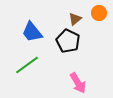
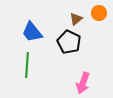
brown triangle: moved 1 px right
black pentagon: moved 1 px right, 1 px down
green line: rotated 50 degrees counterclockwise
pink arrow: moved 5 px right; rotated 50 degrees clockwise
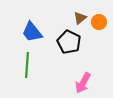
orange circle: moved 9 px down
brown triangle: moved 4 px right, 1 px up
pink arrow: rotated 10 degrees clockwise
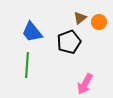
black pentagon: rotated 25 degrees clockwise
pink arrow: moved 2 px right, 1 px down
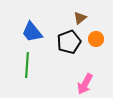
orange circle: moved 3 px left, 17 px down
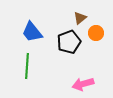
orange circle: moved 6 px up
green line: moved 1 px down
pink arrow: moved 2 px left; rotated 45 degrees clockwise
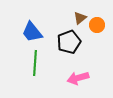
orange circle: moved 1 px right, 8 px up
green line: moved 8 px right, 3 px up
pink arrow: moved 5 px left, 6 px up
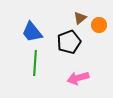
orange circle: moved 2 px right
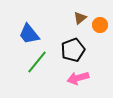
orange circle: moved 1 px right
blue trapezoid: moved 3 px left, 2 px down
black pentagon: moved 4 px right, 8 px down
green line: moved 2 px right, 1 px up; rotated 35 degrees clockwise
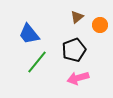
brown triangle: moved 3 px left, 1 px up
black pentagon: moved 1 px right
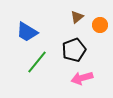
blue trapezoid: moved 2 px left, 2 px up; rotated 20 degrees counterclockwise
pink arrow: moved 4 px right
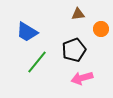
brown triangle: moved 1 px right, 3 px up; rotated 32 degrees clockwise
orange circle: moved 1 px right, 4 px down
